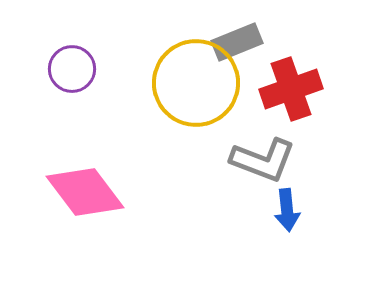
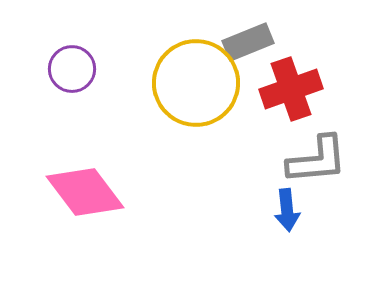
gray rectangle: moved 11 px right
gray L-shape: moved 54 px right; rotated 26 degrees counterclockwise
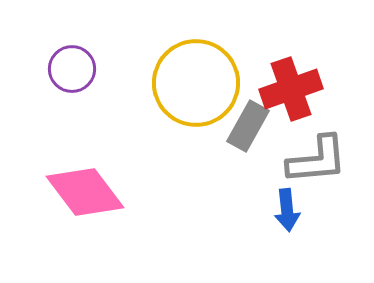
gray rectangle: moved 84 px down; rotated 39 degrees counterclockwise
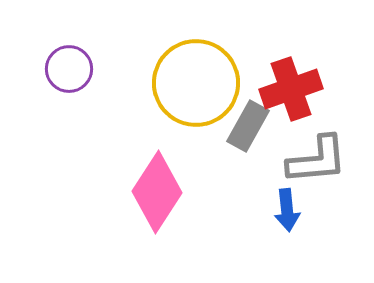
purple circle: moved 3 px left
pink diamond: moved 72 px right; rotated 70 degrees clockwise
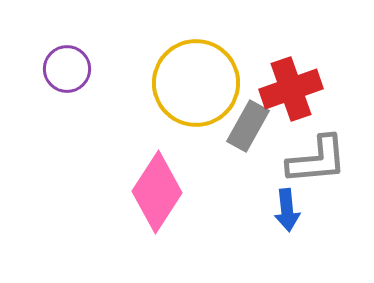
purple circle: moved 2 px left
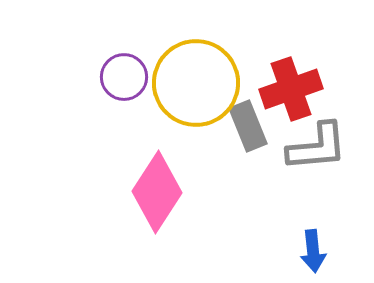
purple circle: moved 57 px right, 8 px down
gray rectangle: rotated 51 degrees counterclockwise
gray L-shape: moved 13 px up
blue arrow: moved 26 px right, 41 px down
